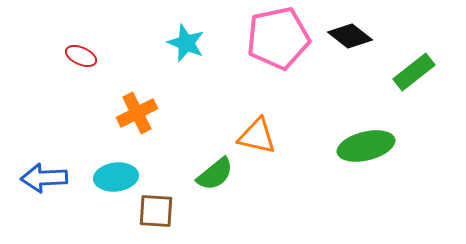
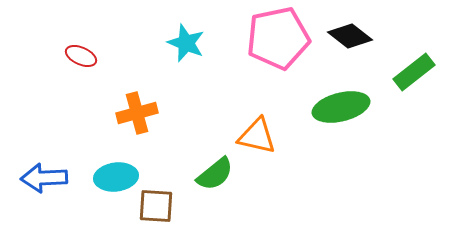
orange cross: rotated 12 degrees clockwise
green ellipse: moved 25 px left, 39 px up
brown square: moved 5 px up
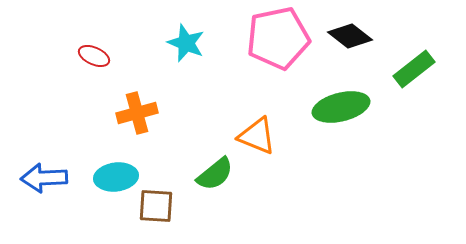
red ellipse: moved 13 px right
green rectangle: moved 3 px up
orange triangle: rotated 9 degrees clockwise
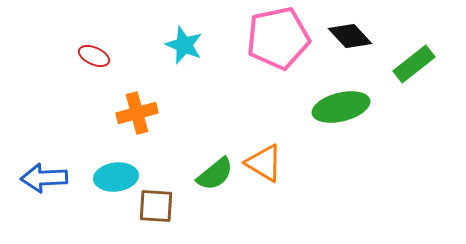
black diamond: rotated 9 degrees clockwise
cyan star: moved 2 px left, 2 px down
green rectangle: moved 5 px up
orange triangle: moved 7 px right, 27 px down; rotated 9 degrees clockwise
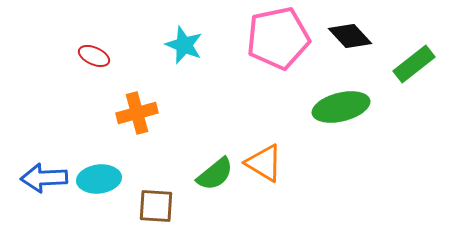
cyan ellipse: moved 17 px left, 2 px down
